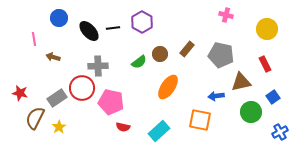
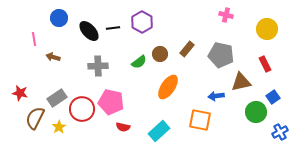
red circle: moved 21 px down
green circle: moved 5 px right
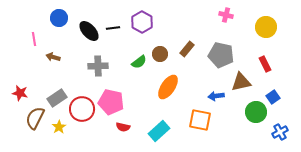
yellow circle: moved 1 px left, 2 px up
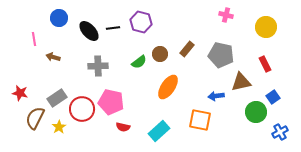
purple hexagon: moved 1 px left; rotated 15 degrees counterclockwise
